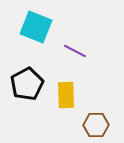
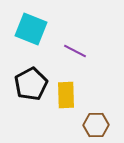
cyan square: moved 5 px left, 2 px down
black pentagon: moved 4 px right
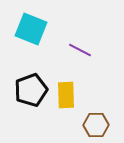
purple line: moved 5 px right, 1 px up
black pentagon: moved 6 px down; rotated 8 degrees clockwise
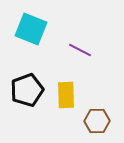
black pentagon: moved 4 px left
brown hexagon: moved 1 px right, 4 px up
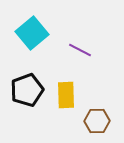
cyan square: moved 1 px right, 4 px down; rotated 28 degrees clockwise
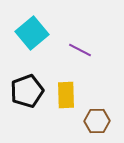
black pentagon: moved 1 px down
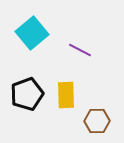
black pentagon: moved 3 px down
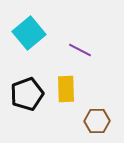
cyan square: moved 3 px left
yellow rectangle: moved 6 px up
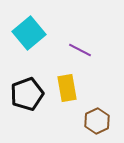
yellow rectangle: moved 1 px right, 1 px up; rotated 8 degrees counterclockwise
brown hexagon: rotated 25 degrees counterclockwise
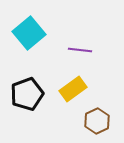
purple line: rotated 20 degrees counterclockwise
yellow rectangle: moved 6 px right, 1 px down; rotated 64 degrees clockwise
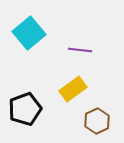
black pentagon: moved 2 px left, 15 px down
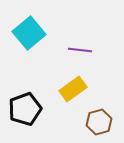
brown hexagon: moved 2 px right, 1 px down; rotated 10 degrees clockwise
